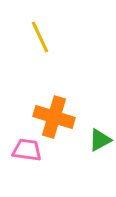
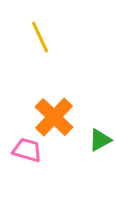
orange cross: rotated 27 degrees clockwise
pink trapezoid: rotated 8 degrees clockwise
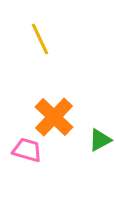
yellow line: moved 2 px down
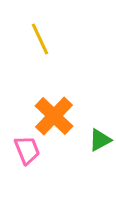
orange cross: moved 1 px up
pink trapezoid: rotated 52 degrees clockwise
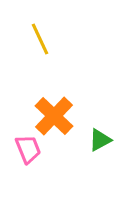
pink trapezoid: moved 1 px right, 1 px up
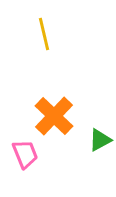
yellow line: moved 4 px right, 5 px up; rotated 12 degrees clockwise
pink trapezoid: moved 3 px left, 5 px down
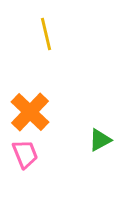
yellow line: moved 2 px right
orange cross: moved 24 px left, 4 px up
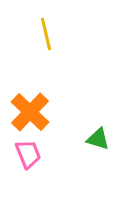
green triangle: moved 2 px left, 1 px up; rotated 45 degrees clockwise
pink trapezoid: moved 3 px right
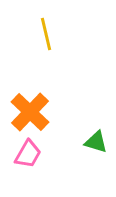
green triangle: moved 2 px left, 3 px down
pink trapezoid: rotated 52 degrees clockwise
